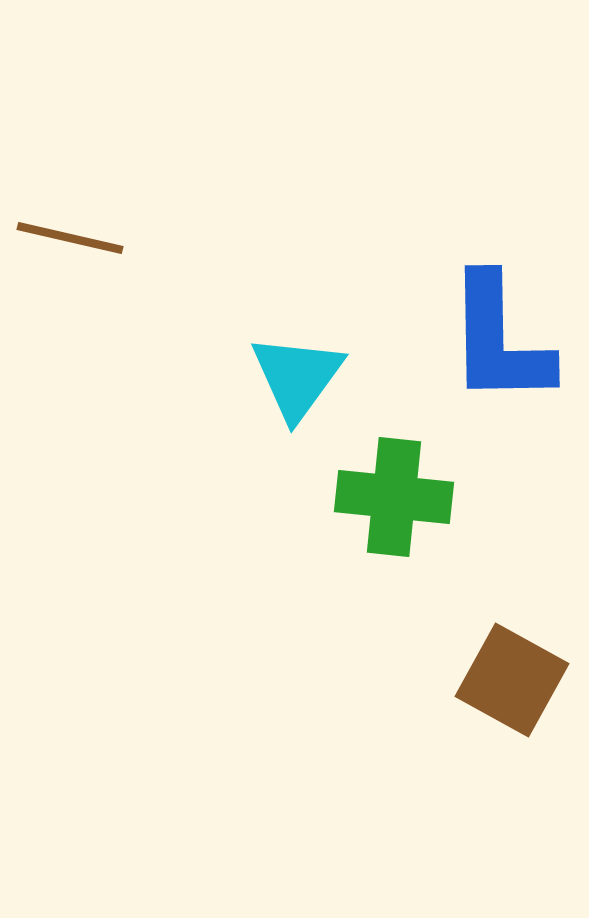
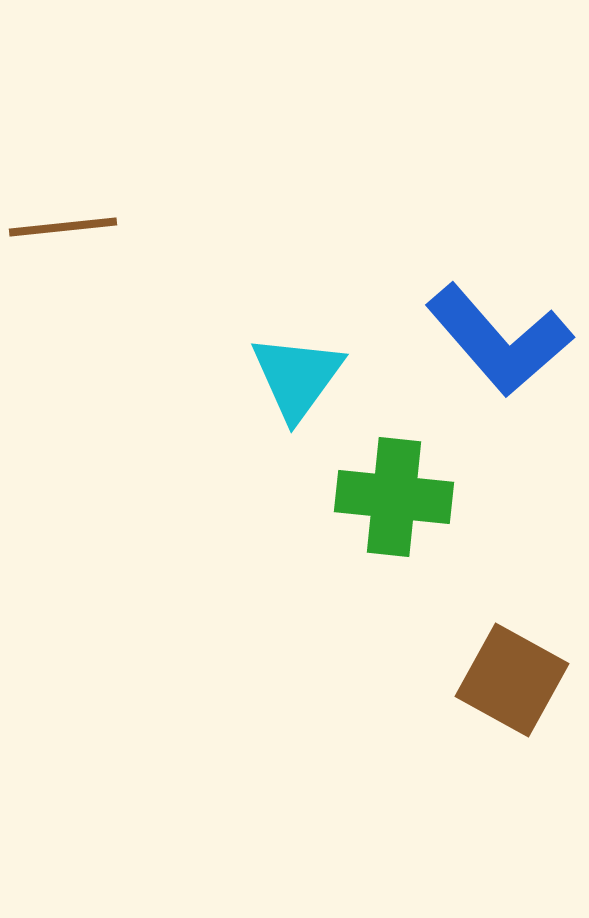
brown line: moved 7 px left, 11 px up; rotated 19 degrees counterclockwise
blue L-shape: rotated 40 degrees counterclockwise
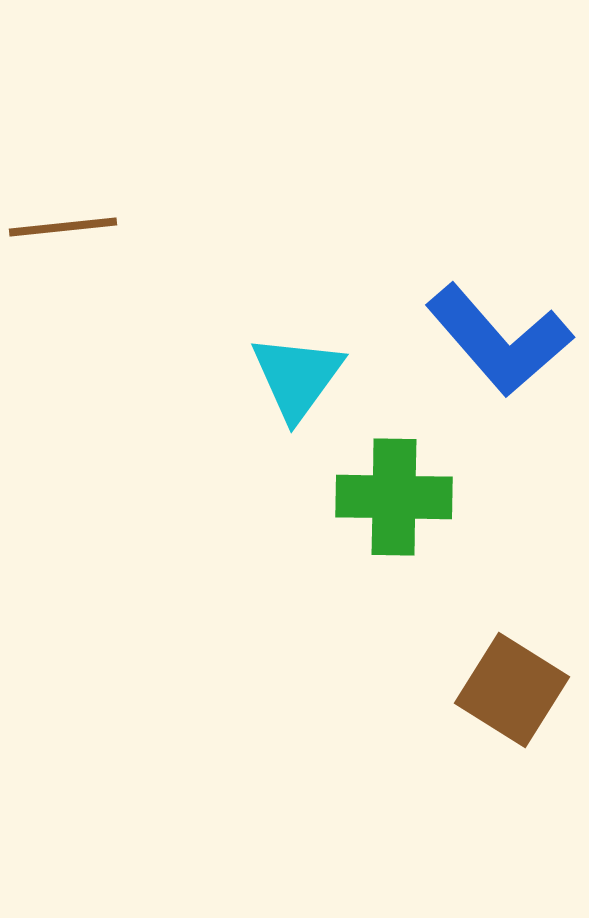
green cross: rotated 5 degrees counterclockwise
brown square: moved 10 px down; rotated 3 degrees clockwise
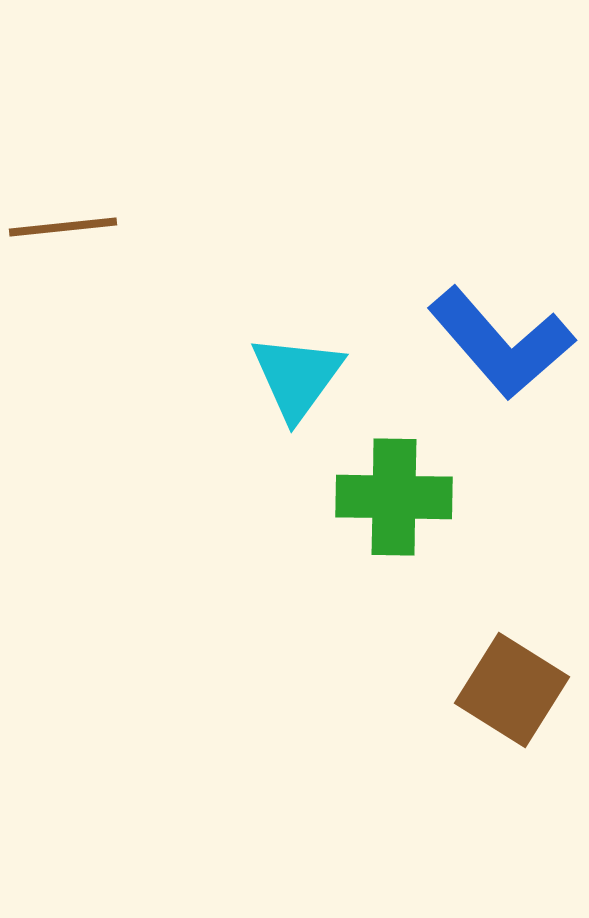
blue L-shape: moved 2 px right, 3 px down
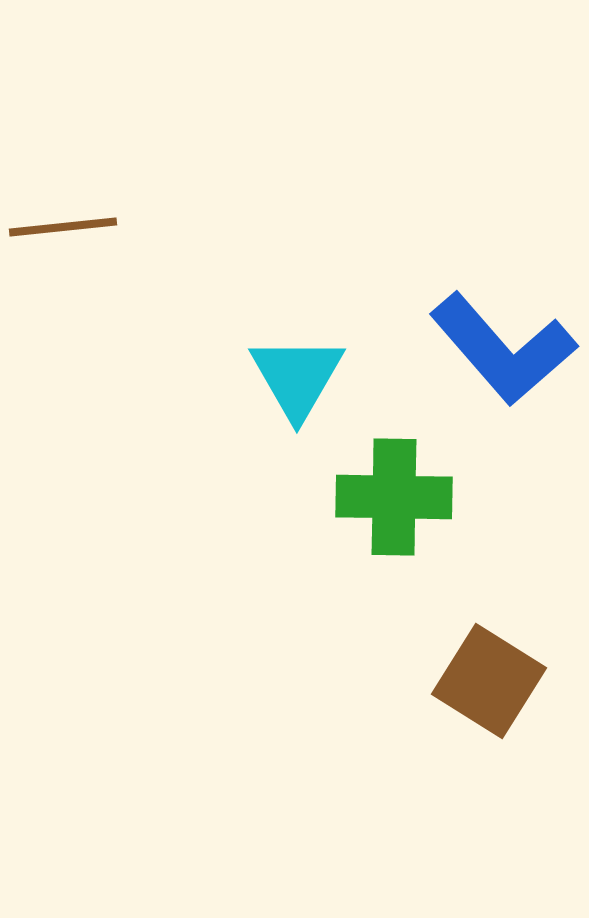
blue L-shape: moved 2 px right, 6 px down
cyan triangle: rotated 6 degrees counterclockwise
brown square: moved 23 px left, 9 px up
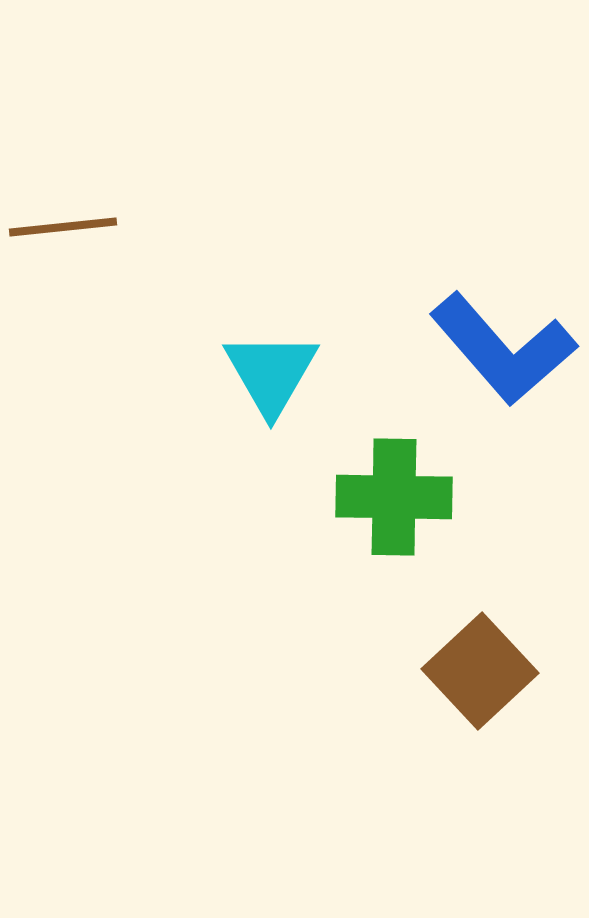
cyan triangle: moved 26 px left, 4 px up
brown square: moved 9 px left, 10 px up; rotated 15 degrees clockwise
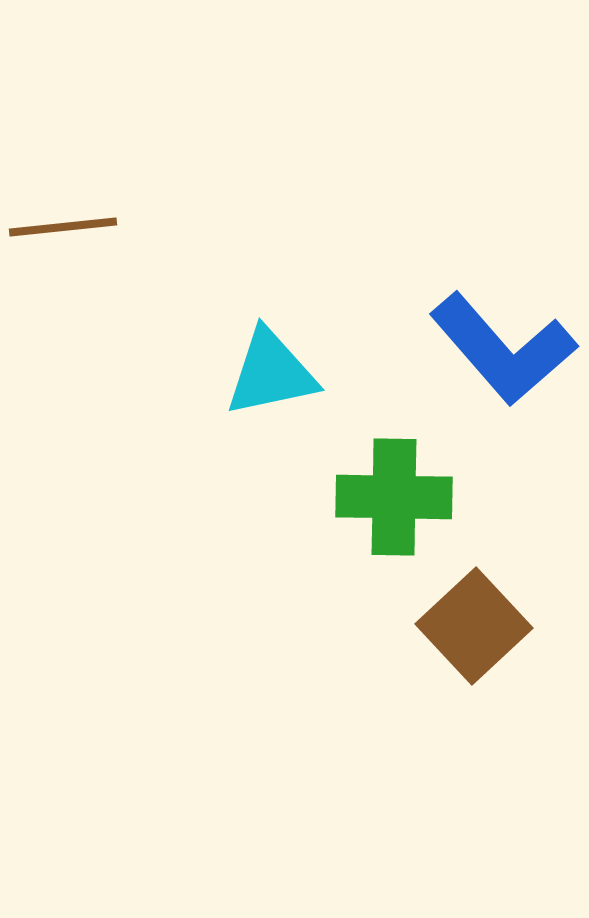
cyan triangle: rotated 48 degrees clockwise
brown square: moved 6 px left, 45 px up
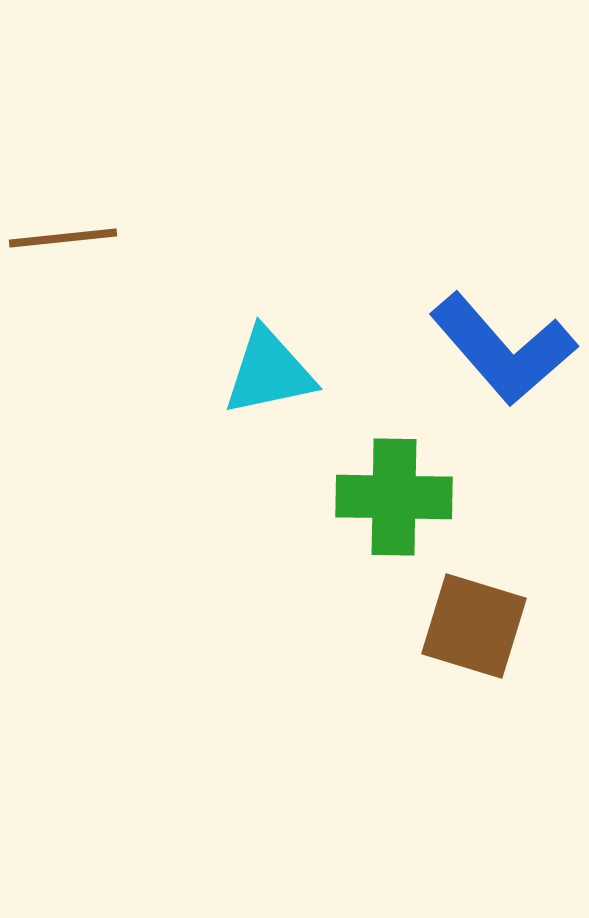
brown line: moved 11 px down
cyan triangle: moved 2 px left, 1 px up
brown square: rotated 30 degrees counterclockwise
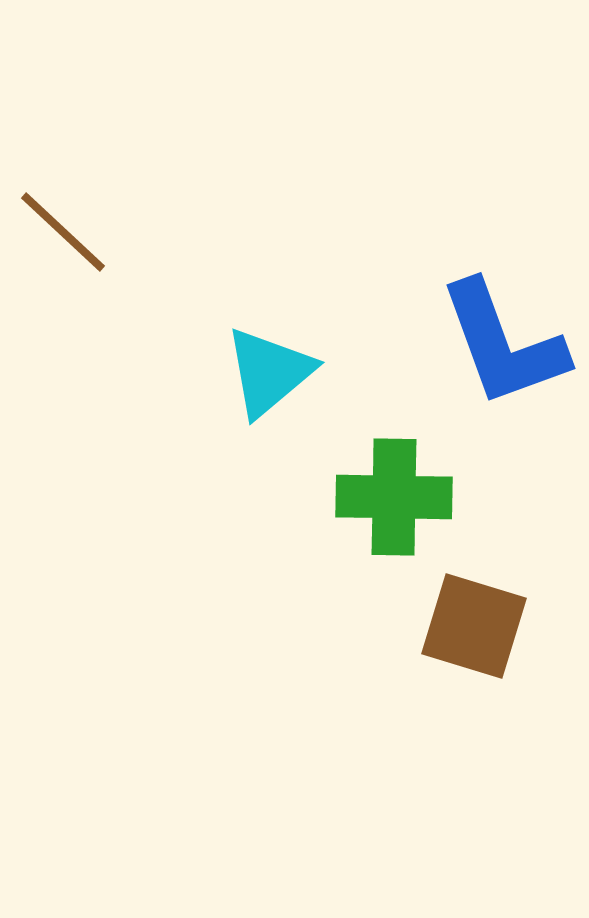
brown line: moved 6 px up; rotated 49 degrees clockwise
blue L-shape: moved 5 px up; rotated 21 degrees clockwise
cyan triangle: rotated 28 degrees counterclockwise
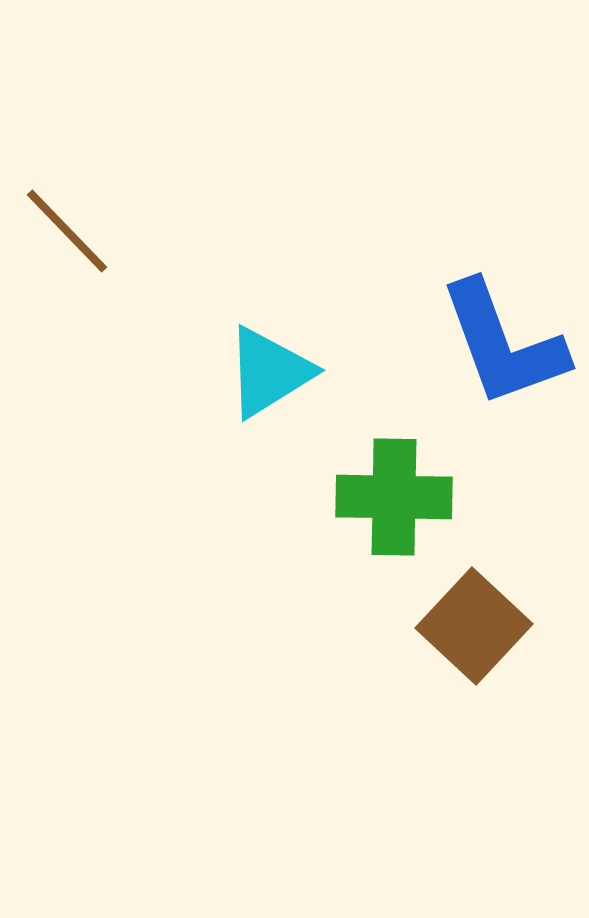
brown line: moved 4 px right, 1 px up; rotated 3 degrees clockwise
cyan triangle: rotated 8 degrees clockwise
brown square: rotated 26 degrees clockwise
